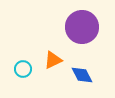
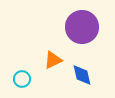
cyan circle: moved 1 px left, 10 px down
blue diamond: rotated 15 degrees clockwise
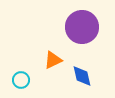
blue diamond: moved 1 px down
cyan circle: moved 1 px left, 1 px down
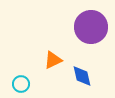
purple circle: moved 9 px right
cyan circle: moved 4 px down
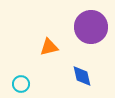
orange triangle: moved 4 px left, 13 px up; rotated 12 degrees clockwise
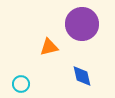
purple circle: moved 9 px left, 3 px up
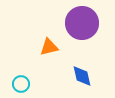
purple circle: moved 1 px up
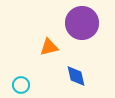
blue diamond: moved 6 px left
cyan circle: moved 1 px down
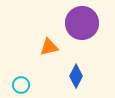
blue diamond: rotated 40 degrees clockwise
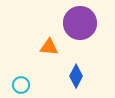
purple circle: moved 2 px left
orange triangle: rotated 18 degrees clockwise
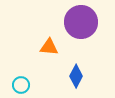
purple circle: moved 1 px right, 1 px up
